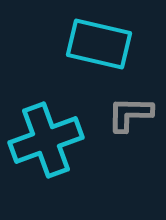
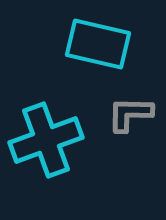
cyan rectangle: moved 1 px left
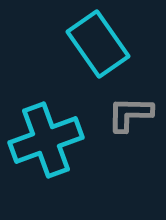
cyan rectangle: rotated 42 degrees clockwise
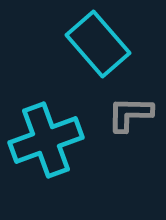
cyan rectangle: rotated 6 degrees counterclockwise
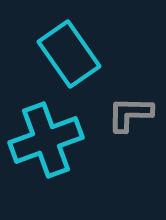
cyan rectangle: moved 29 px left, 10 px down; rotated 6 degrees clockwise
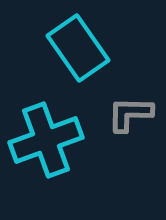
cyan rectangle: moved 9 px right, 6 px up
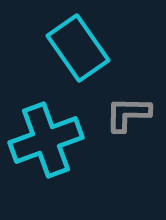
gray L-shape: moved 2 px left
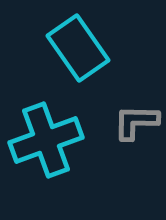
gray L-shape: moved 8 px right, 8 px down
